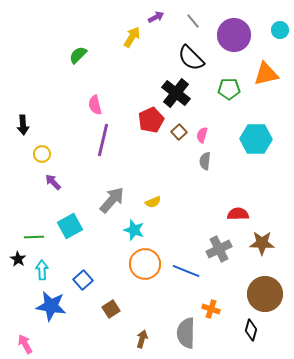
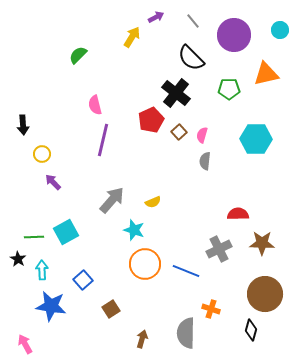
cyan square at (70, 226): moved 4 px left, 6 px down
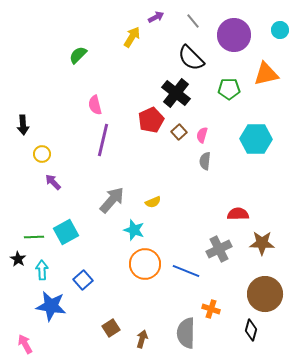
brown square at (111, 309): moved 19 px down
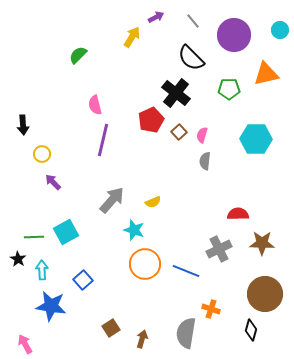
gray semicircle at (186, 333): rotated 8 degrees clockwise
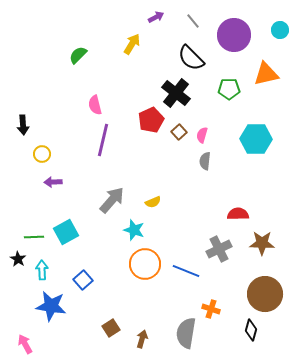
yellow arrow at (132, 37): moved 7 px down
purple arrow at (53, 182): rotated 48 degrees counterclockwise
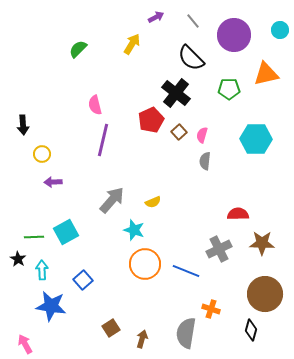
green semicircle at (78, 55): moved 6 px up
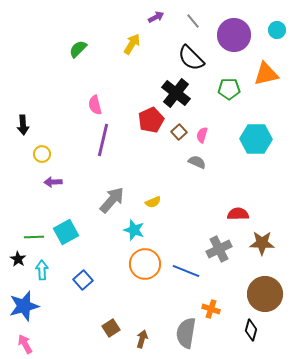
cyan circle at (280, 30): moved 3 px left
gray semicircle at (205, 161): moved 8 px left, 1 px down; rotated 108 degrees clockwise
blue star at (51, 306): moved 27 px left; rotated 24 degrees counterclockwise
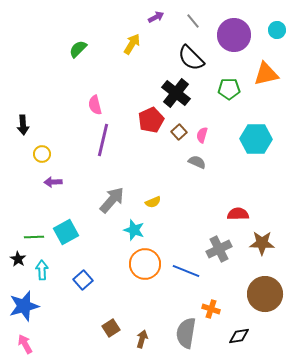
black diamond at (251, 330): moved 12 px left, 6 px down; rotated 65 degrees clockwise
